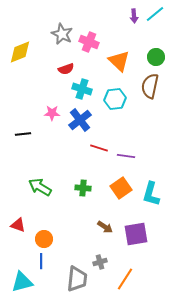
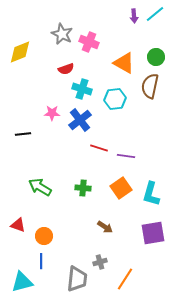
orange triangle: moved 5 px right, 2 px down; rotated 15 degrees counterclockwise
purple square: moved 17 px right, 1 px up
orange circle: moved 3 px up
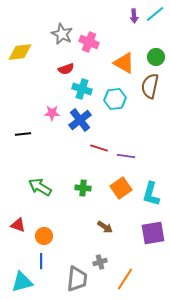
yellow diamond: rotated 15 degrees clockwise
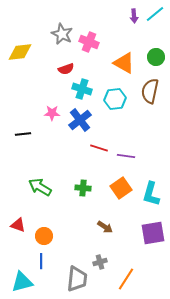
brown semicircle: moved 5 px down
orange line: moved 1 px right
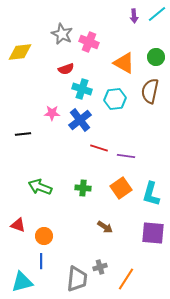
cyan line: moved 2 px right
green arrow: rotated 10 degrees counterclockwise
purple square: rotated 15 degrees clockwise
gray cross: moved 5 px down
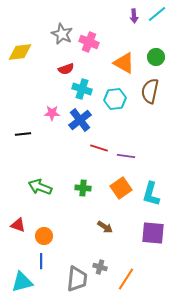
gray cross: rotated 32 degrees clockwise
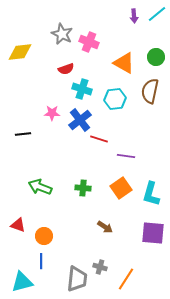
red line: moved 9 px up
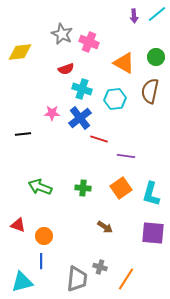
blue cross: moved 2 px up
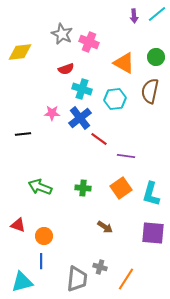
red line: rotated 18 degrees clockwise
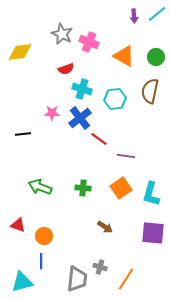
orange triangle: moved 7 px up
